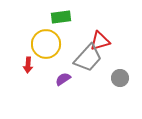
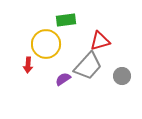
green rectangle: moved 5 px right, 3 px down
gray trapezoid: moved 8 px down
gray circle: moved 2 px right, 2 px up
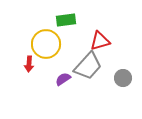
red arrow: moved 1 px right, 1 px up
gray circle: moved 1 px right, 2 px down
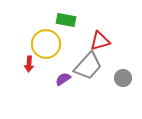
green rectangle: rotated 18 degrees clockwise
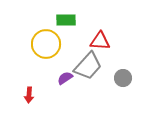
green rectangle: rotated 12 degrees counterclockwise
red triangle: rotated 20 degrees clockwise
red arrow: moved 31 px down
purple semicircle: moved 2 px right, 1 px up
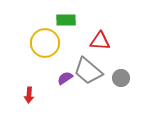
yellow circle: moved 1 px left, 1 px up
gray trapezoid: moved 5 px down; rotated 88 degrees clockwise
gray circle: moved 2 px left
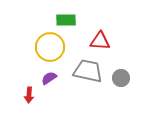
yellow circle: moved 5 px right, 4 px down
gray trapezoid: rotated 152 degrees clockwise
purple semicircle: moved 16 px left
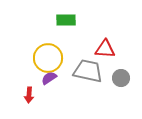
red triangle: moved 5 px right, 8 px down
yellow circle: moved 2 px left, 11 px down
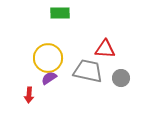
green rectangle: moved 6 px left, 7 px up
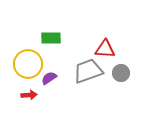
green rectangle: moved 9 px left, 25 px down
yellow circle: moved 20 px left, 6 px down
gray trapezoid: rotated 32 degrees counterclockwise
gray circle: moved 5 px up
red arrow: rotated 98 degrees counterclockwise
